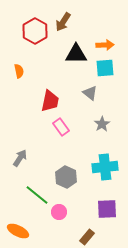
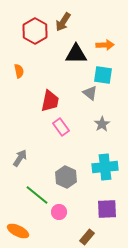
cyan square: moved 2 px left, 7 px down; rotated 12 degrees clockwise
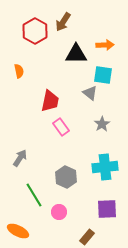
green line: moved 3 px left; rotated 20 degrees clockwise
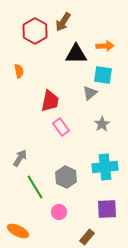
orange arrow: moved 1 px down
gray triangle: rotated 42 degrees clockwise
green line: moved 1 px right, 8 px up
